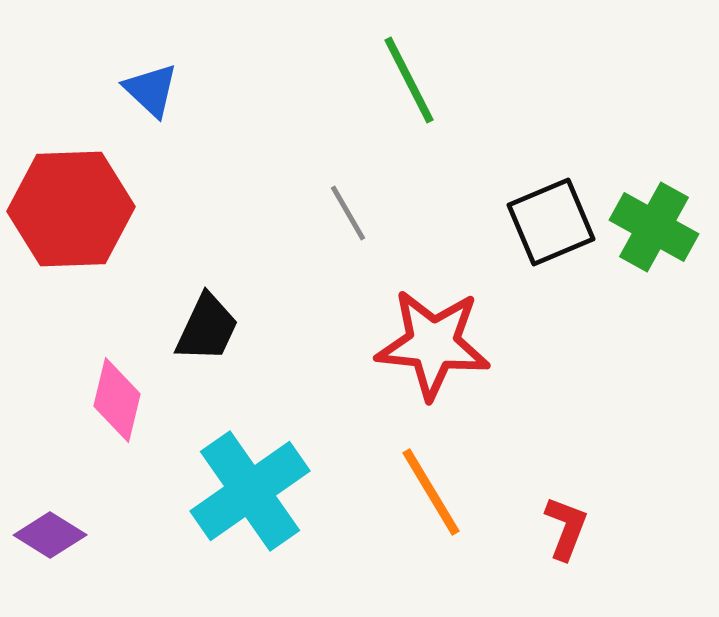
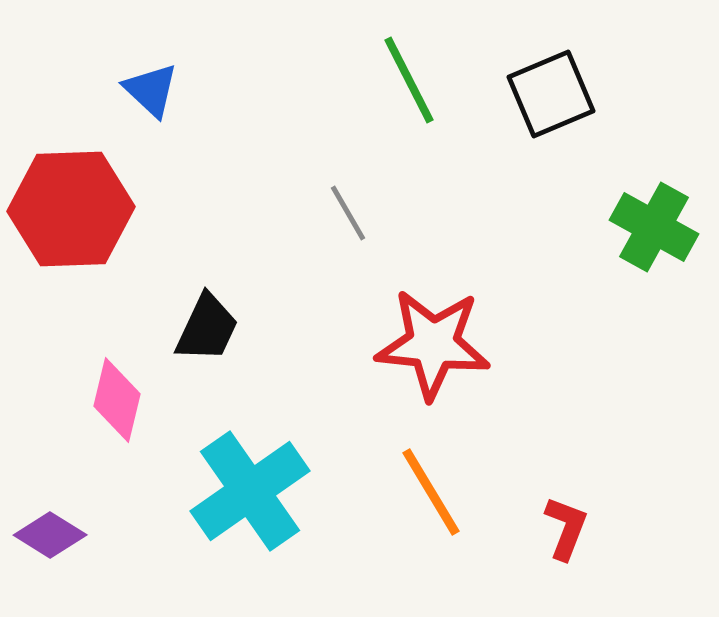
black square: moved 128 px up
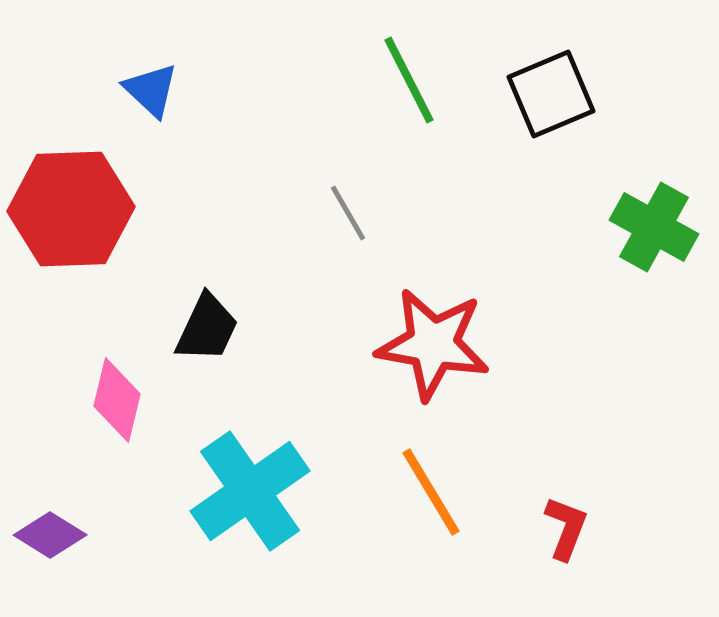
red star: rotated 4 degrees clockwise
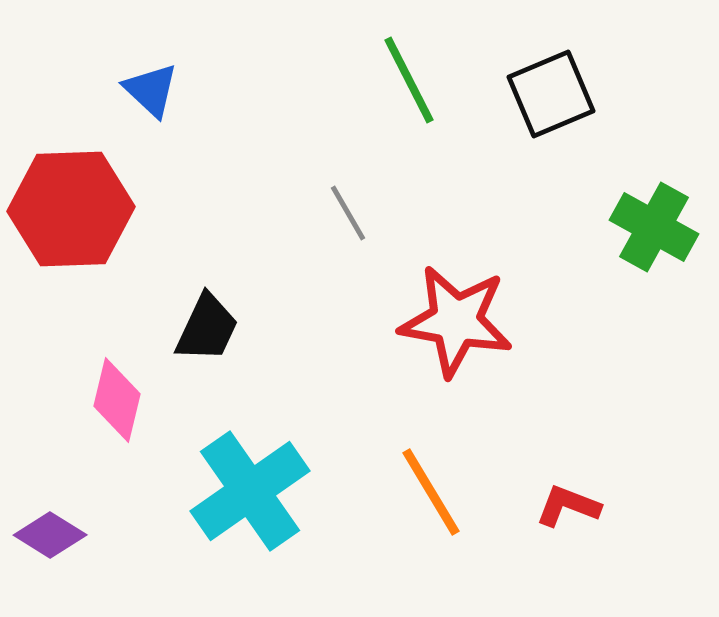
red star: moved 23 px right, 23 px up
red L-shape: moved 2 px right, 22 px up; rotated 90 degrees counterclockwise
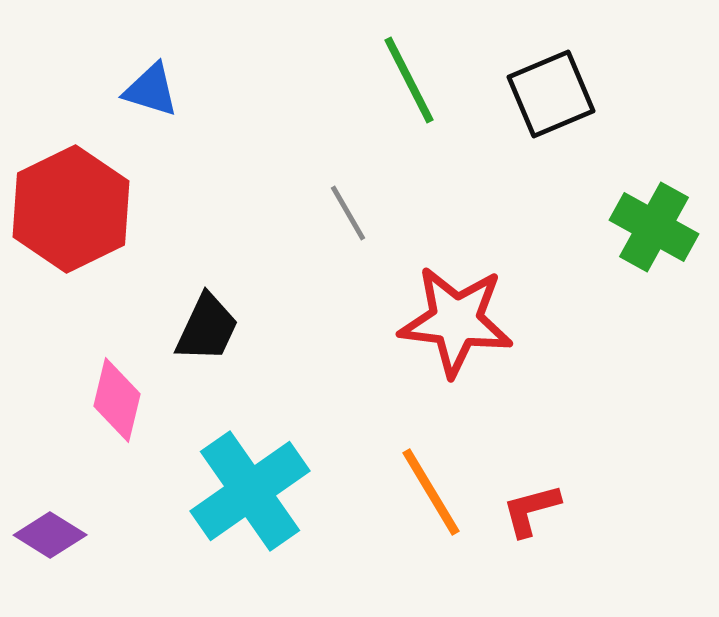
blue triangle: rotated 26 degrees counterclockwise
red hexagon: rotated 24 degrees counterclockwise
red star: rotated 3 degrees counterclockwise
red L-shape: moved 37 px left, 4 px down; rotated 36 degrees counterclockwise
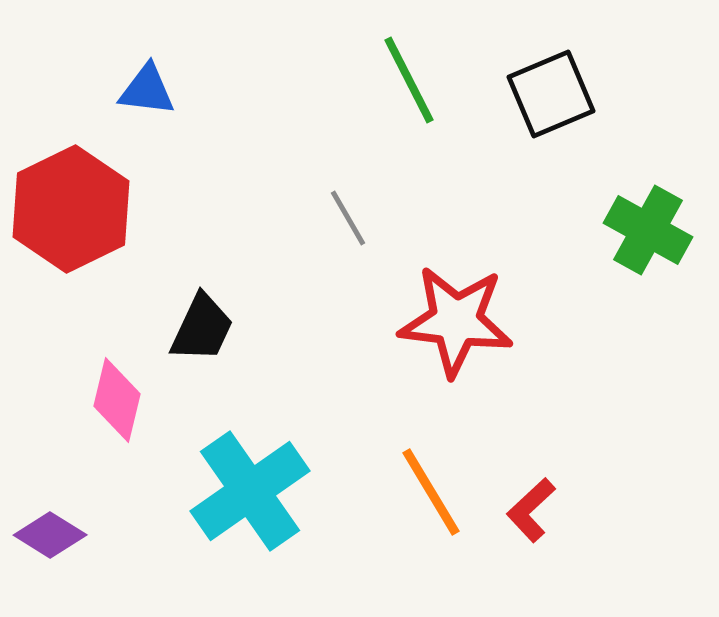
blue triangle: moved 4 px left; rotated 10 degrees counterclockwise
gray line: moved 5 px down
green cross: moved 6 px left, 3 px down
black trapezoid: moved 5 px left
red L-shape: rotated 28 degrees counterclockwise
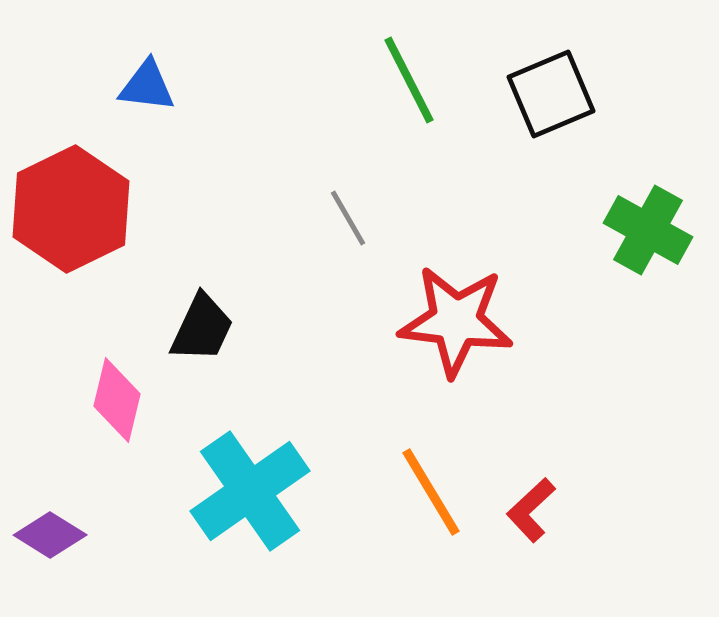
blue triangle: moved 4 px up
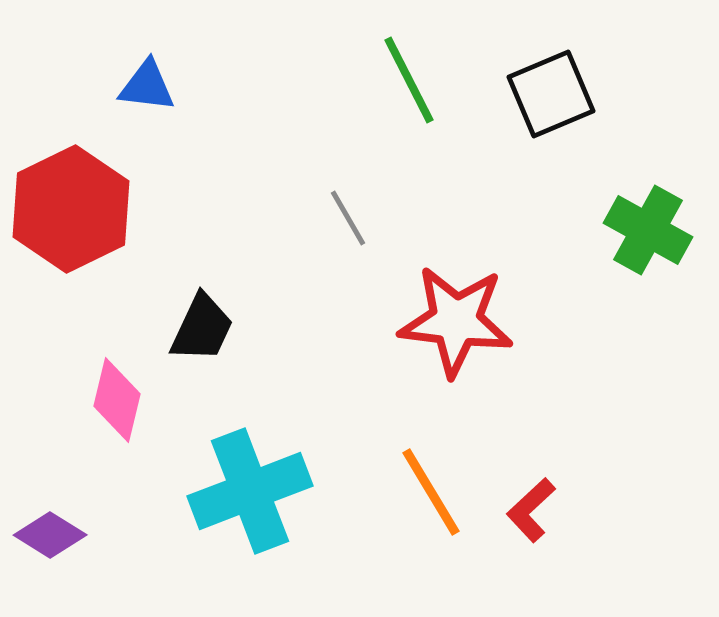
cyan cross: rotated 14 degrees clockwise
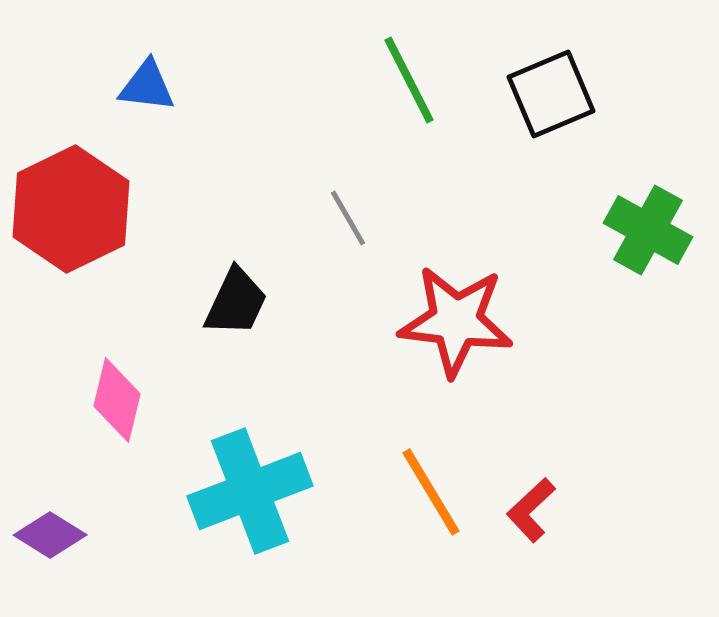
black trapezoid: moved 34 px right, 26 px up
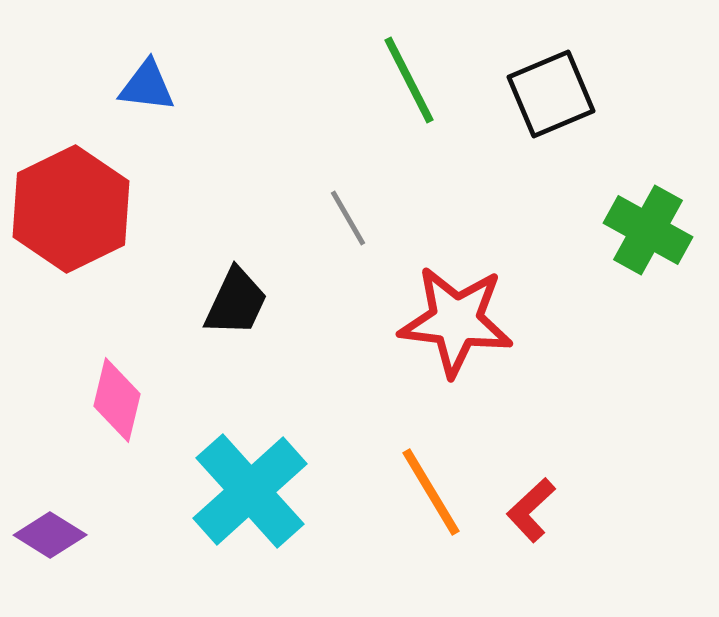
cyan cross: rotated 21 degrees counterclockwise
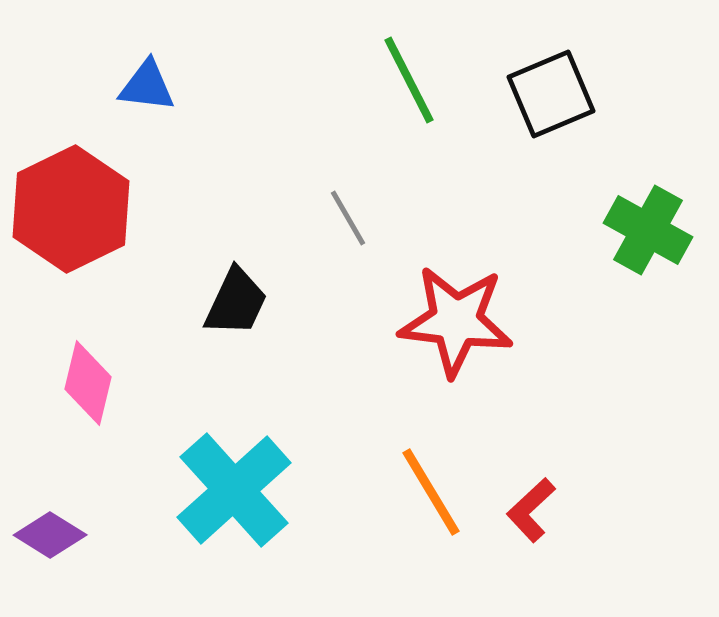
pink diamond: moved 29 px left, 17 px up
cyan cross: moved 16 px left, 1 px up
